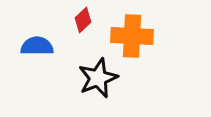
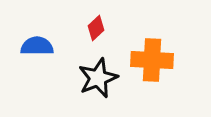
red diamond: moved 13 px right, 8 px down
orange cross: moved 20 px right, 24 px down
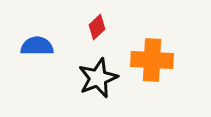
red diamond: moved 1 px right, 1 px up
